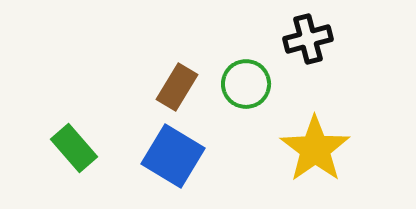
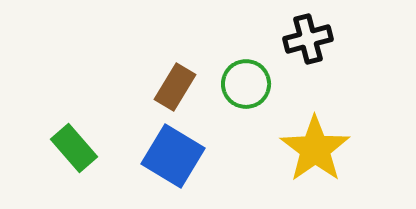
brown rectangle: moved 2 px left
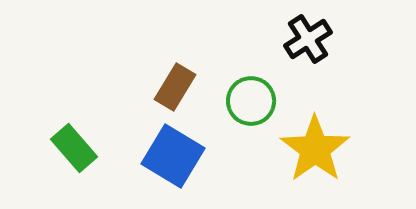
black cross: rotated 18 degrees counterclockwise
green circle: moved 5 px right, 17 px down
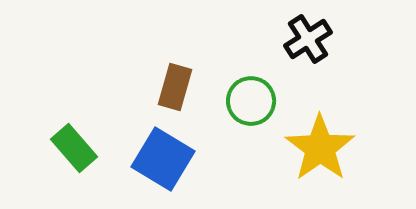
brown rectangle: rotated 15 degrees counterclockwise
yellow star: moved 5 px right, 1 px up
blue square: moved 10 px left, 3 px down
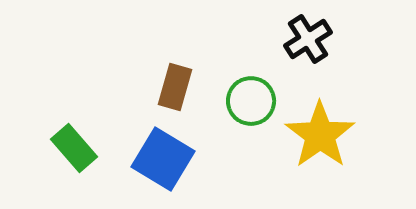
yellow star: moved 13 px up
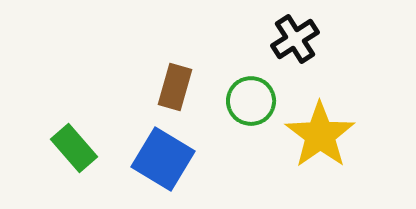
black cross: moved 13 px left
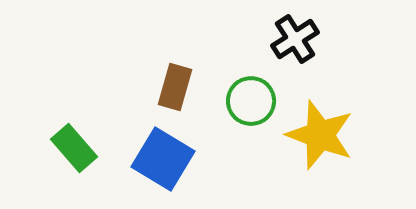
yellow star: rotated 16 degrees counterclockwise
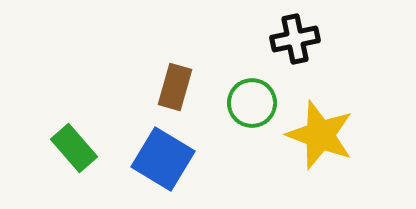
black cross: rotated 21 degrees clockwise
green circle: moved 1 px right, 2 px down
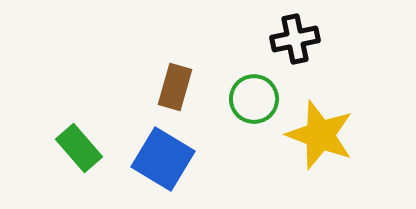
green circle: moved 2 px right, 4 px up
green rectangle: moved 5 px right
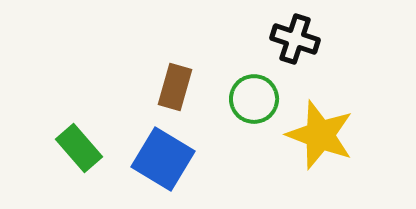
black cross: rotated 30 degrees clockwise
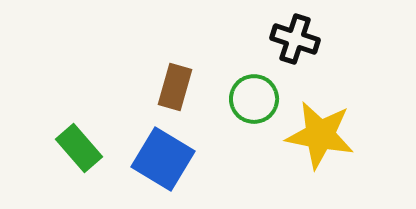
yellow star: rotated 10 degrees counterclockwise
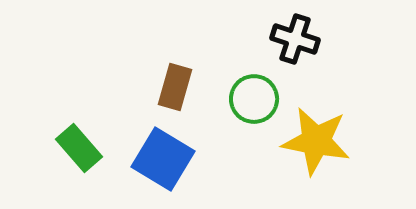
yellow star: moved 4 px left, 6 px down
